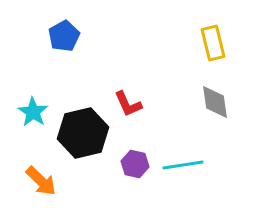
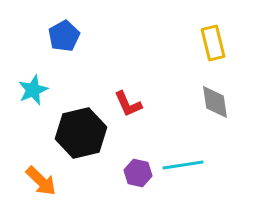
cyan star: moved 22 px up; rotated 16 degrees clockwise
black hexagon: moved 2 px left
purple hexagon: moved 3 px right, 9 px down
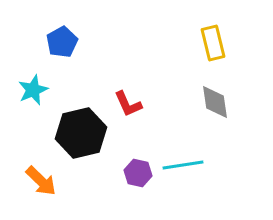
blue pentagon: moved 2 px left, 6 px down
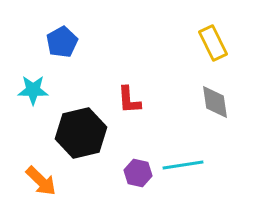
yellow rectangle: rotated 12 degrees counterclockwise
cyan star: rotated 24 degrees clockwise
red L-shape: moved 1 px right, 4 px up; rotated 20 degrees clockwise
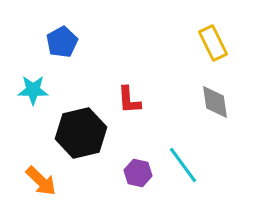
cyan line: rotated 63 degrees clockwise
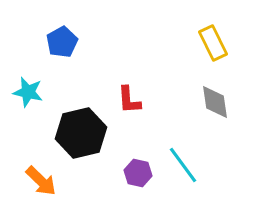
cyan star: moved 5 px left, 2 px down; rotated 12 degrees clockwise
